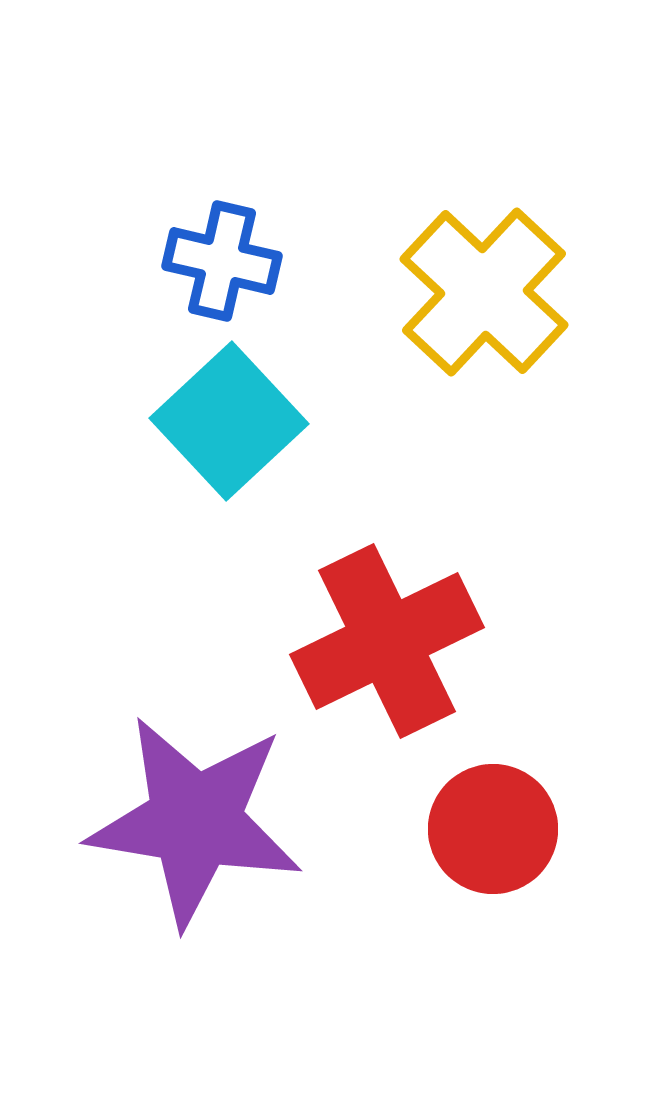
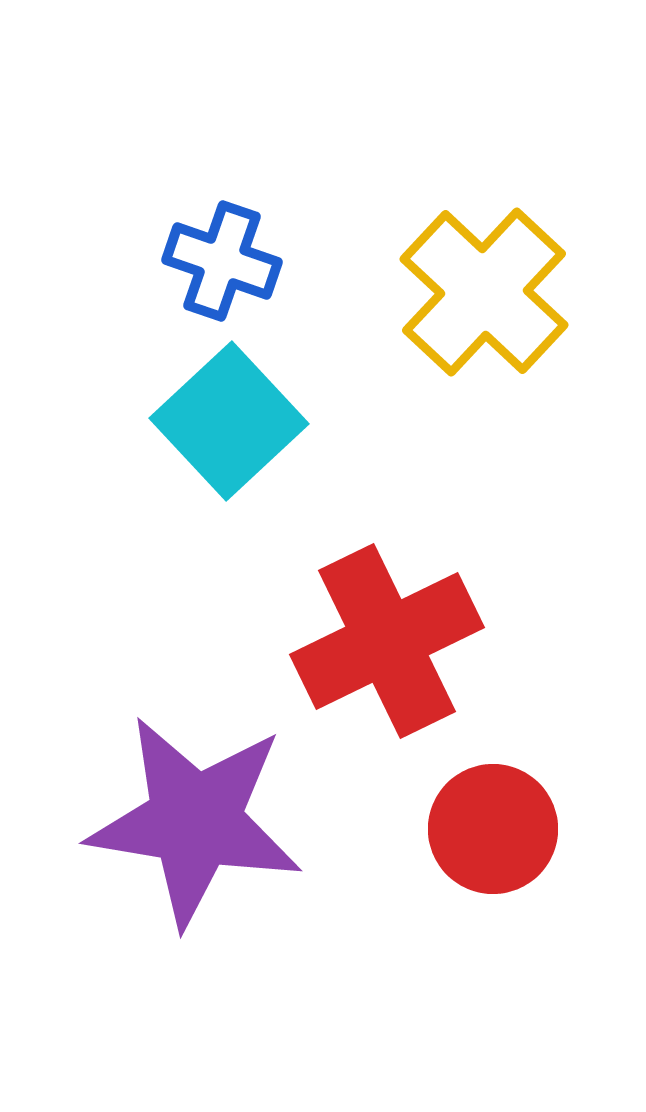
blue cross: rotated 6 degrees clockwise
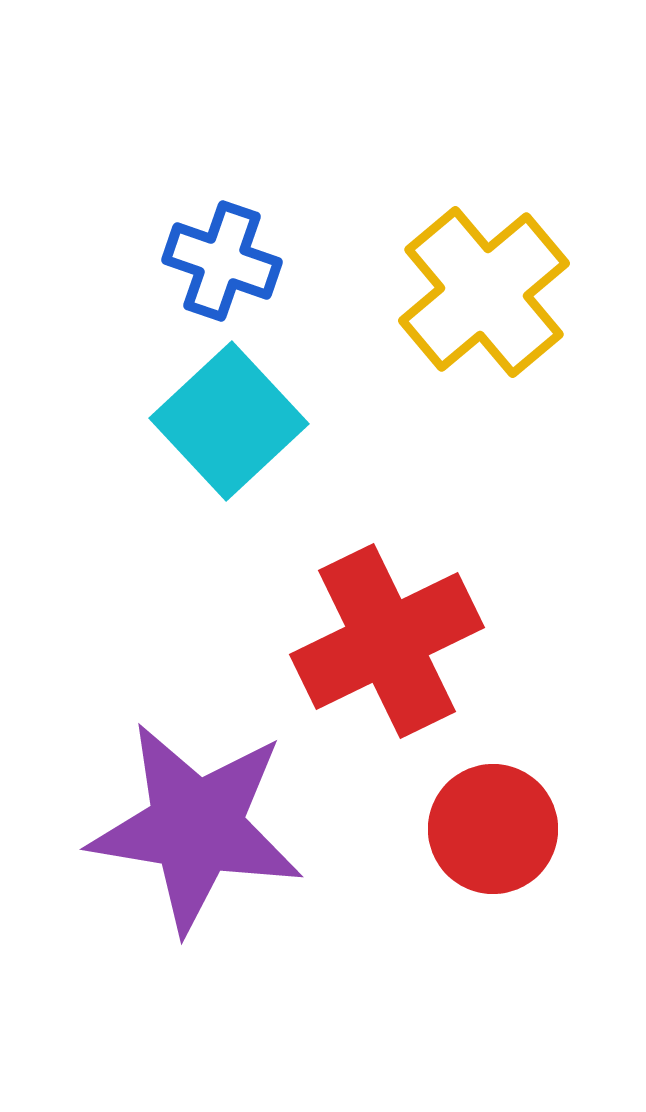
yellow cross: rotated 7 degrees clockwise
purple star: moved 1 px right, 6 px down
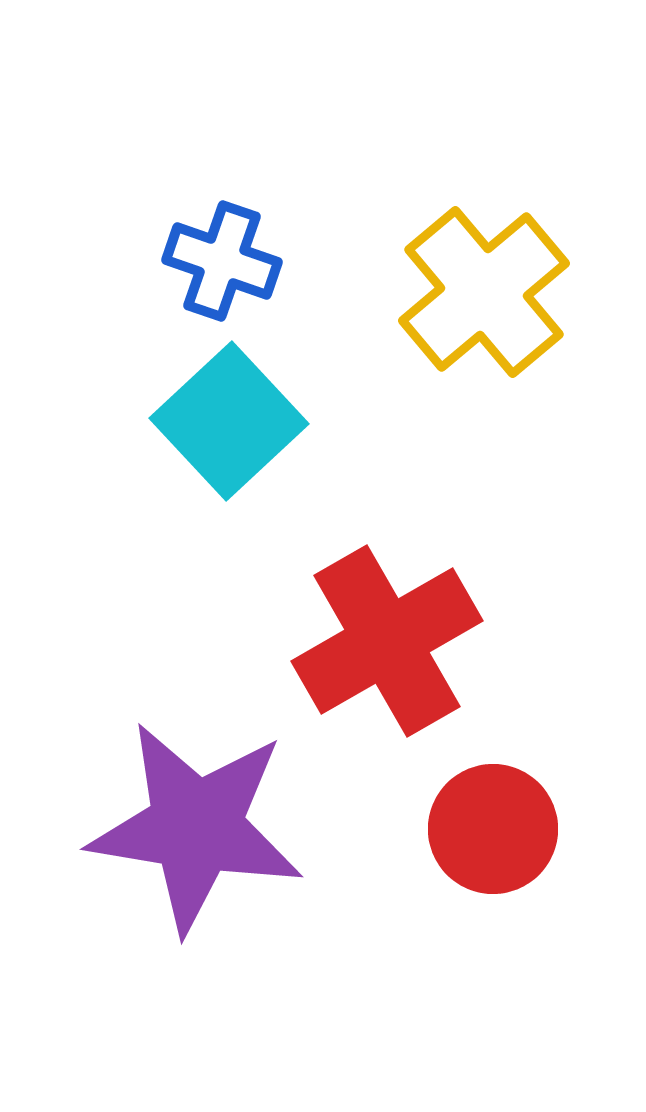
red cross: rotated 4 degrees counterclockwise
